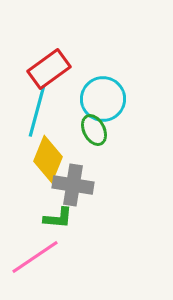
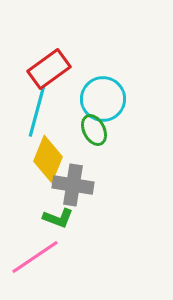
green L-shape: rotated 16 degrees clockwise
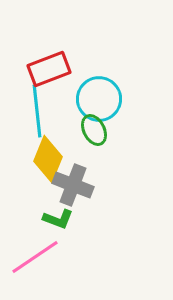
red rectangle: rotated 15 degrees clockwise
cyan circle: moved 4 px left
cyan line: rotated 21 degrees counterclockwise
gray cross: rotated 12 degrees clockwise
green L-shape: moved 1 px down
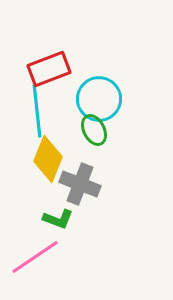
gray cross: moved 7 px right, 1 px up
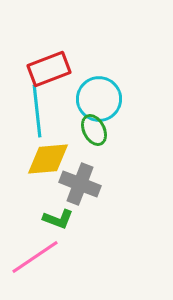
yellow diamond: rotated 63 degrees clockwise
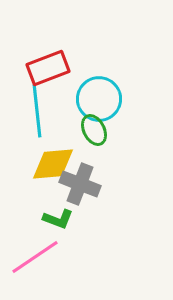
red rectangle: moved 1 px left, 1 px up
yellow diamond: moved 5 px right, 5 px down
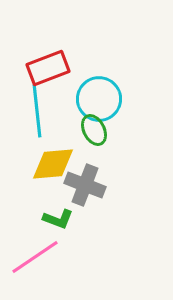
gray cross: moved 5 px right, 1 px down
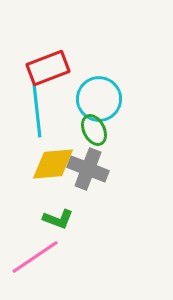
gray cross: moved 3 px right, 16 px up
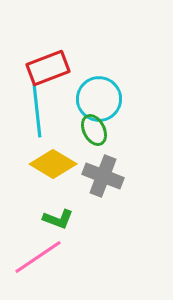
yellow diamond: rotated 36 degrees clockwise
gray cross: moved 15 px right, 7 px down
pink line: moved 3 px right
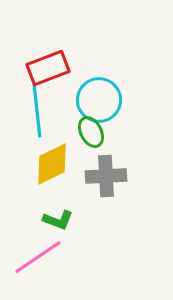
cyan circle: moved 1 px down
green ellipse: moved 3 px left, 2 px down
yellow diamond: moved 1 px left; rotated 57 degrees counterclockwise
gray cross: moved 3 px right; rotated 24 degrees counterclockwise
green L-shape: moved 1 px down
